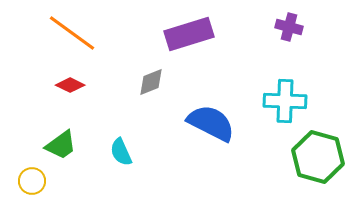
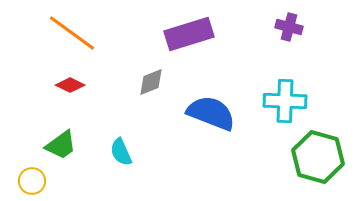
blue semicircle: moved 10 px up; rotated 6 degrees counterclockwise
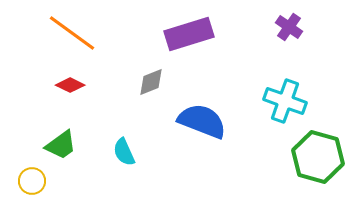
purple cross: rotated 20 degrees clockwise
cyan cross: rotated 18 degrees clockwise
blue semicircle: moved 9 px left, 8 px down
cyan semicircle: moved 3 px right
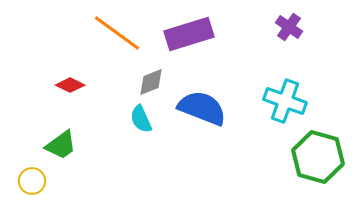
orange line: moved 45 px right
blue semicircle: moved 13 px up
cyan semicircle: moved 17 px right, 33 px up
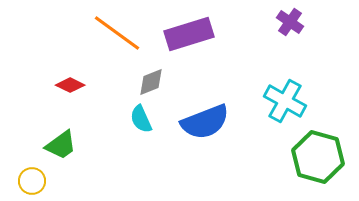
purple cross: moved 1 px right, 5 px up
cyan cross: rotated 9 degrees clockwise
blue semicircle: moved 3 px right, 14 px down; rotated 138 degrees clockwise
